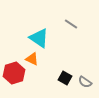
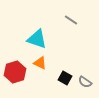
gray line: moved 4 px up
cyan triangle: moved 2 px left, 1 px down; rotated 15 degrees counterclockwise
orange triangle: moved 8 px right, 4 px down
red hexagon: moved 1 px right, 1 px up
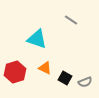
orange triangle: moved 5 px right, 5 px down
gray semicircle: rotated 56 degrees counterclockwise
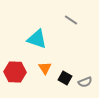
orange triangle: rotated 32 degrees clockwise
red hexagon: rotated 20 degrees clockwise
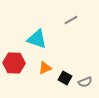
gray line: rotated 64 degrees counterclockwise
orange triangle: rotated 40 degrees clockwise
red hexagon: moved 1 px left, 9 px up
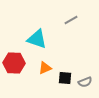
black square: rotated 24 degrees counterclockwise
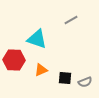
red hexagon: moved 3 px up
orange triangle: moved 4 px left, 2 px down
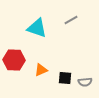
cyan triangle: moved 11 px up
gray semicircle: rotated 16 degrees clockwise
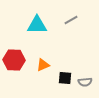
cyan triangle: moved 3 px up; rotated 20 degrees counterclockwise
orange triangle: moved 2 px right, 5 px up
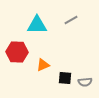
red hexagon: moved 3 px right, 8 px up
